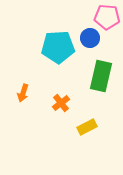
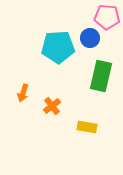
orange cross: moved 9 px left, 3 px down
yellow rectangle: rotated 36 degrees clockwise
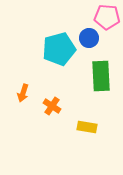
blue circle: moved 1 px left
cyan pentagon: moved 1 px right, 2 px down; rotated 12 degrees counterclockwise
green rectangle: rotated 16 degrees counterclockwise
orange cross: rotated 18 degrees counterclockwise
